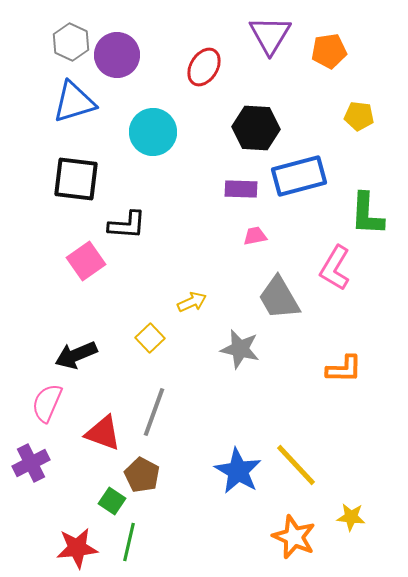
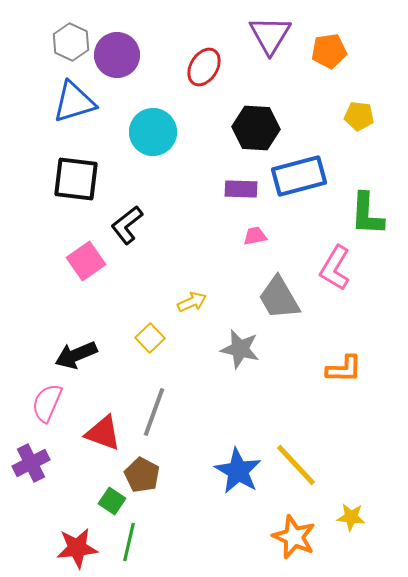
black L-shape: rotated 138 degrees clockwise
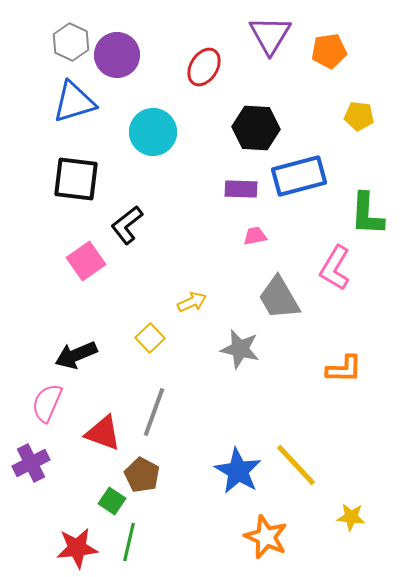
orange star: moved 28 px left
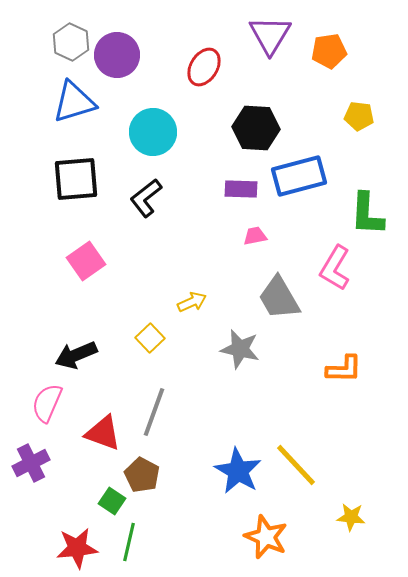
black square: rotated 12 degrees counterclockwise
black L-shape: moved 19 px right, 27 px up
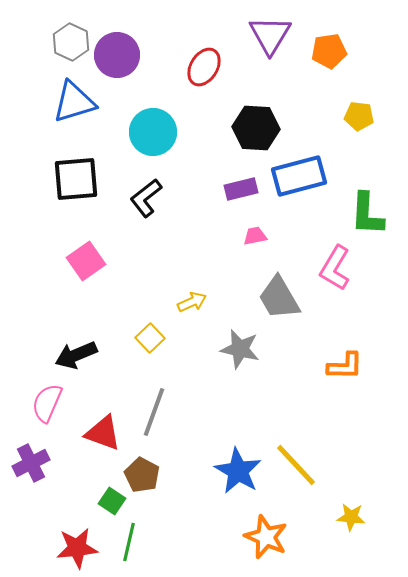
purple rectangle: rotated 16 degrees counterclockwise
orange L-shape: moved 1 px right, 3 px up
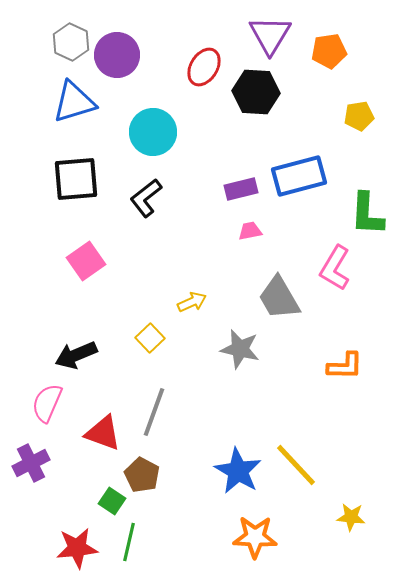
yellow pentagon: rotated 16 degrees counterclockwise
black hexagon: moved 36 px up
pink trapezoid: moved 5 px left, 5 px up
orange star: moved 11 px left; rotated 21 degrees counterclockwise
